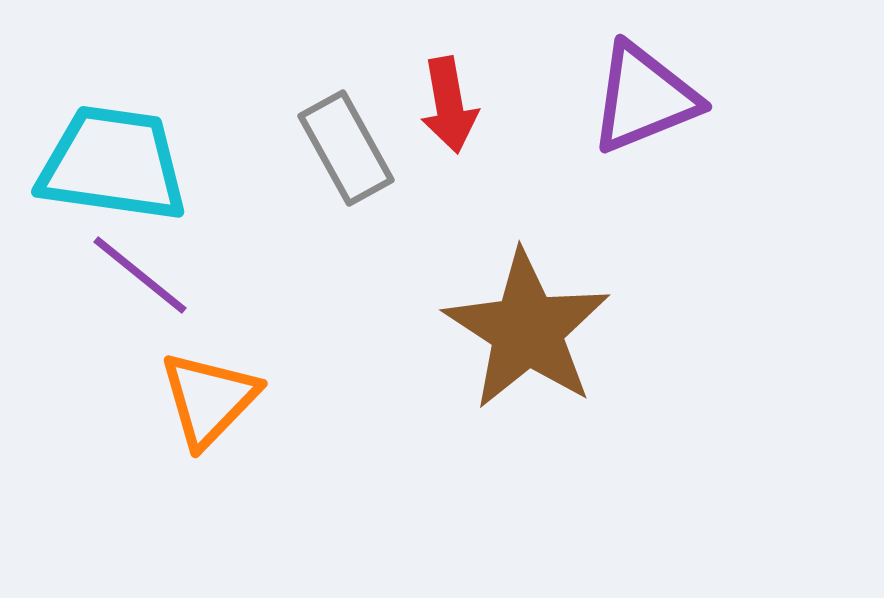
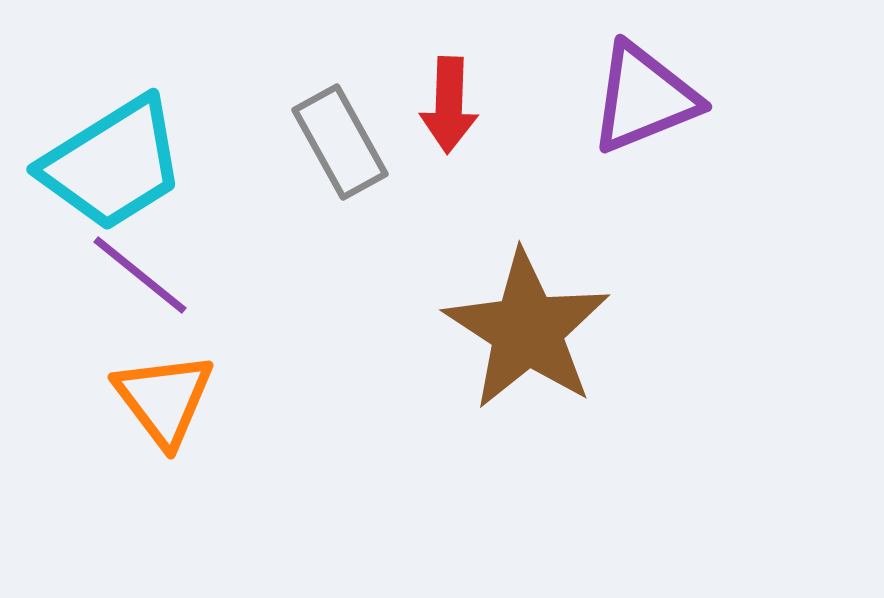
red arrow: rotated 12 degrees clockwise
gray rectangle: moved 6 px left, 6 px up
cyan trapezoid: rotated 140 degrees clockwise
orange triangle: moved 45 px left; rotated 21 degrees counterclockwise
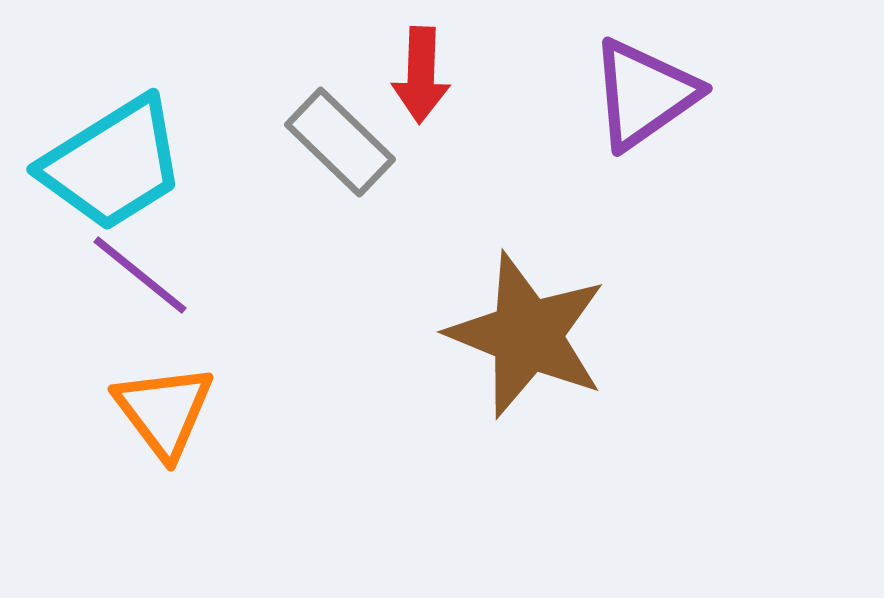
purple triangle: moved 4 px up; rotated 13 degrees counterclockwise
red arrow: moved 28 px left, 30 px up
gray rectangle: rotated 17 degrees counterclockwise
brown star: moved 5 px down; rotated 11 degrees counterclockwise
orange triangle: moved 12 px down
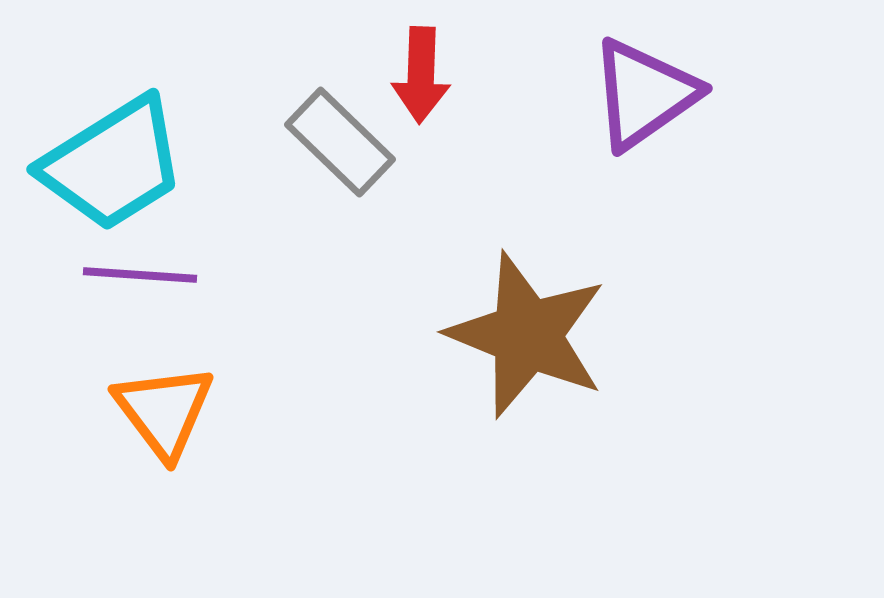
purple line: rotated 35 degrees counterclockwise
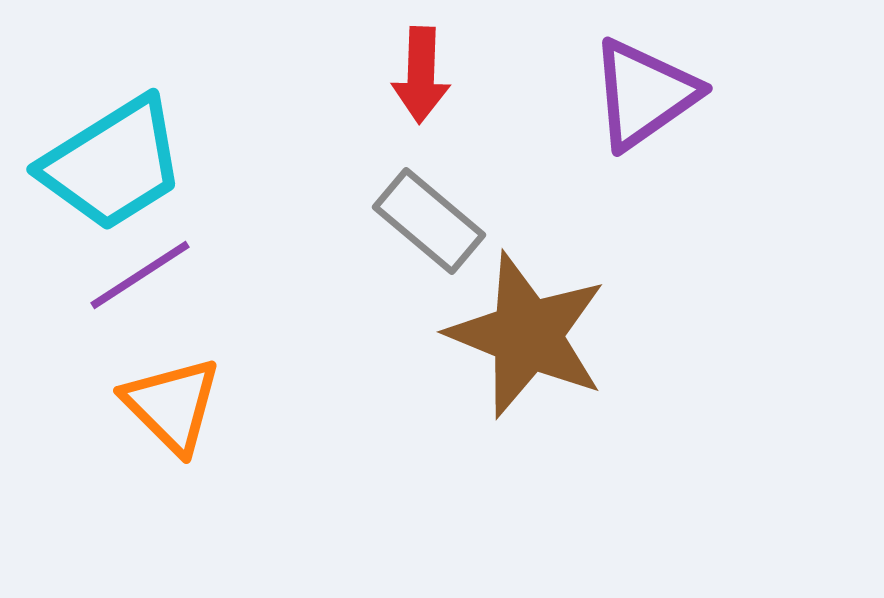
gray rectangle: moved 89 px right, 79 px down; rotated 4 degrees counterclockwise
purple line: rotated 37 degrees counterclockwise
orange triangle: moved 8 px right, 6 px up; rotated 8 degrees counterclockwise
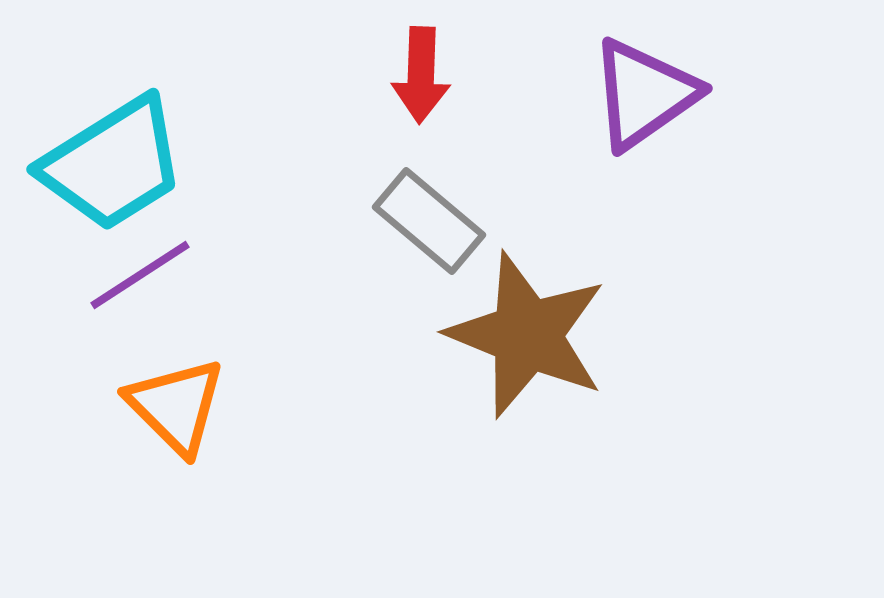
orange triangle: moved 4 px right, 1 px down
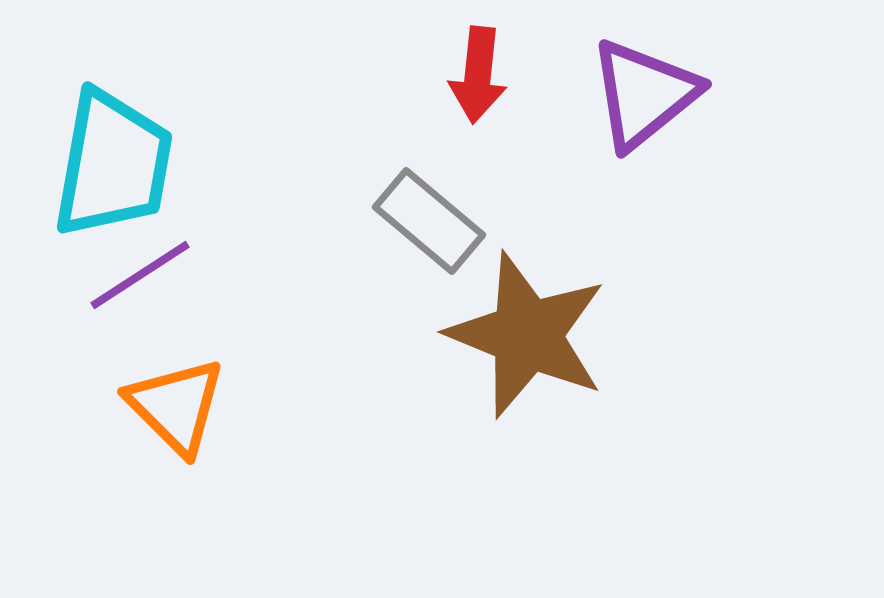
red arrow: moved 57 px right; rotated 4 degrees clockwise
purple triangle: rotated 4 degrees counterclockwise
cyan trapezoid: rotated 48 degrees counterclockwise
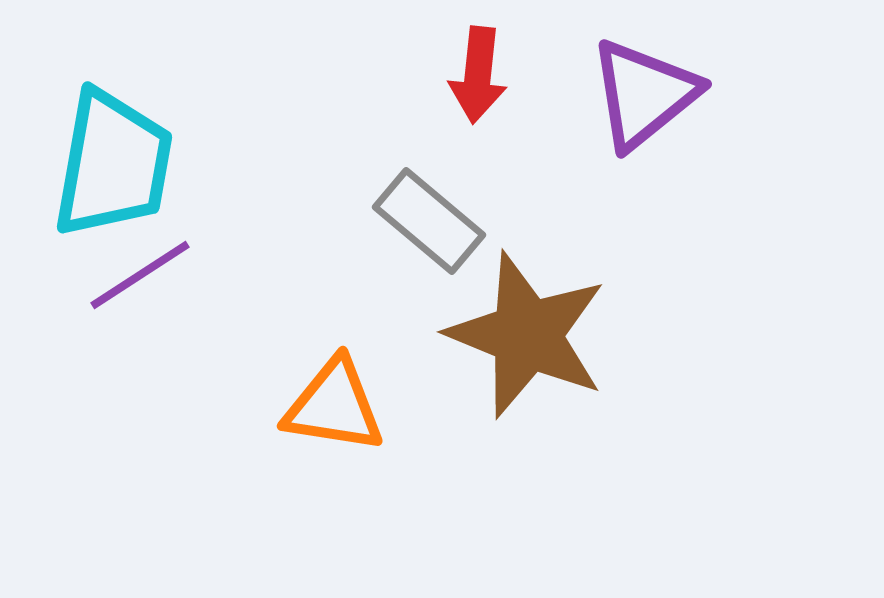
orange triangle: moved 158 px right; rotated 36 degrees counterclockwise
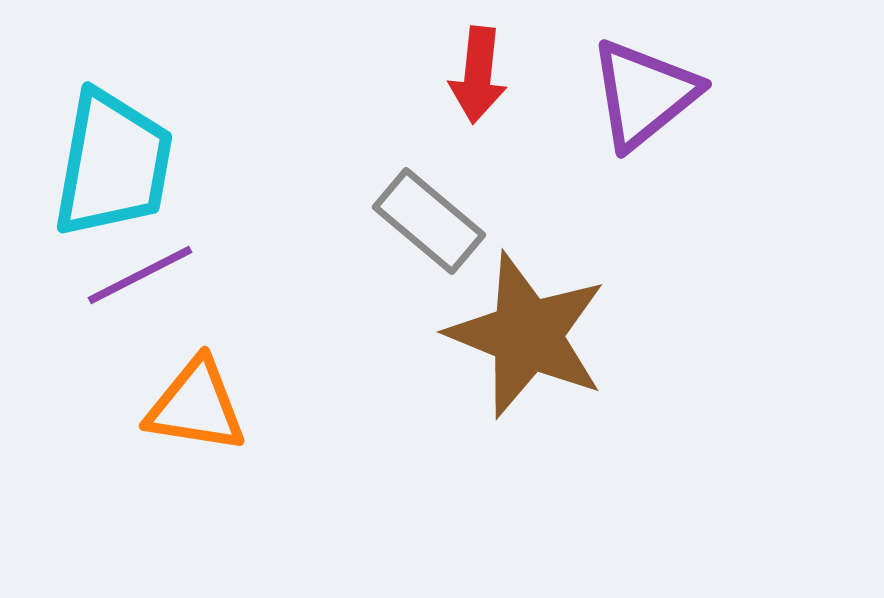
purple line: rotated 6 degrees clockwise
orange triangle: moved 138 px left
